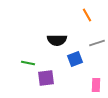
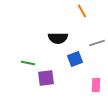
orange line: moved 5 px left, 4 px up
black semicircle: moved 1 px right, 2 px up
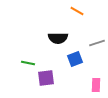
orange line: moved 5 px left; rotated 32 degrees counterclockwise
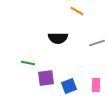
blue square: moved 6 px left, 27 px down
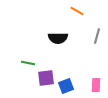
gray line: moved 7 px up; rotated 56 degrees counterclockwise
blue square: moved 3 px left
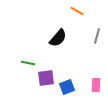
black semicircle: rotated 48 degrees counterclockwise
blue square: moved 1 px right, 1 px down
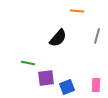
orange line: rotated 24 degrees counterclockwise
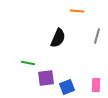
black semicircle: rotated 18 degrees counterclockwise
